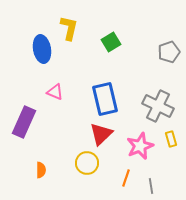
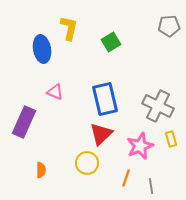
gray pentagon: moved 26 px up; rotated 15 degrees clockwise
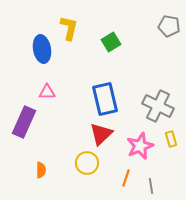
gray pentagon: rotated 15 degrees clockwise
pink triangle: moved 8 px left; rotated 24 degrees counterclockwise
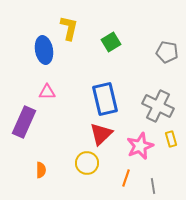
gray pentagon: moved 2 px left, 26 px down
blue ellipse: moved 2 px right, 1 px down
gray line: moved 2 px right
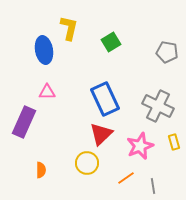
blue rectangle: rotated 12 degrees counterclockwise
yellow rectangle: moved 3 px right, 3 px down
orange line: rotated 36 degrees clockwise
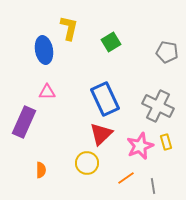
yellow rectangle: moved 8 px left
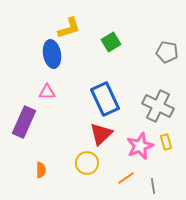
yellow L-shape: rotated 60 degrees clockwise
blue ellipse: moved 8 px right, 4 px down
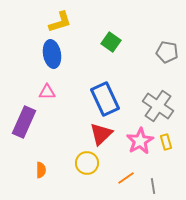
yellow L-shape: moved 9 px left, 6 px up
green square: rotated 24 degrees counterclockwise
gray cross: rotated 8 degrees clockwise
pink star: moved 5 px up; rotated 8 degrees counterclockwise
